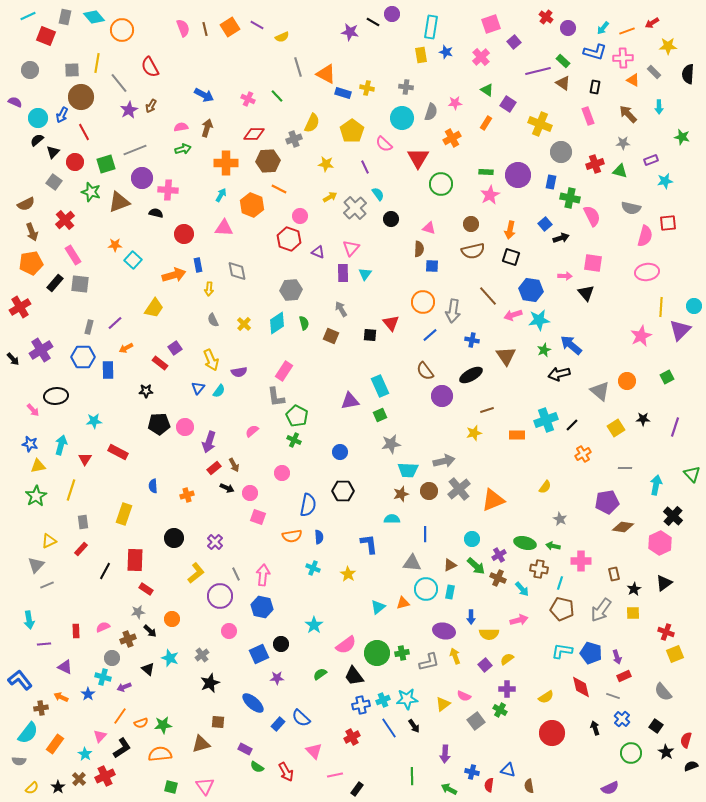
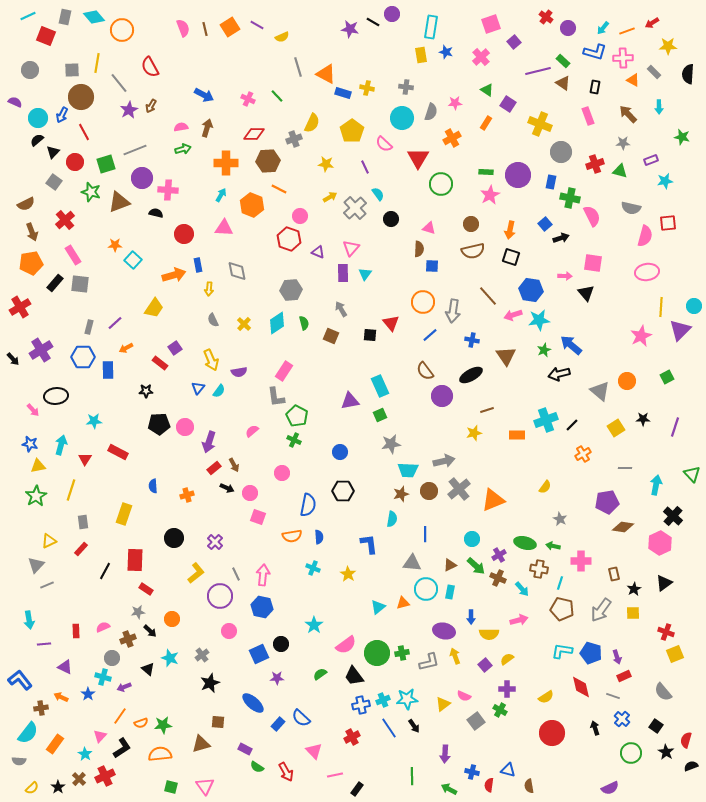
purple star at (350, 32): moved 3 px up
cyan semicircle at (392, 519): rotated 98 degrees clockwise
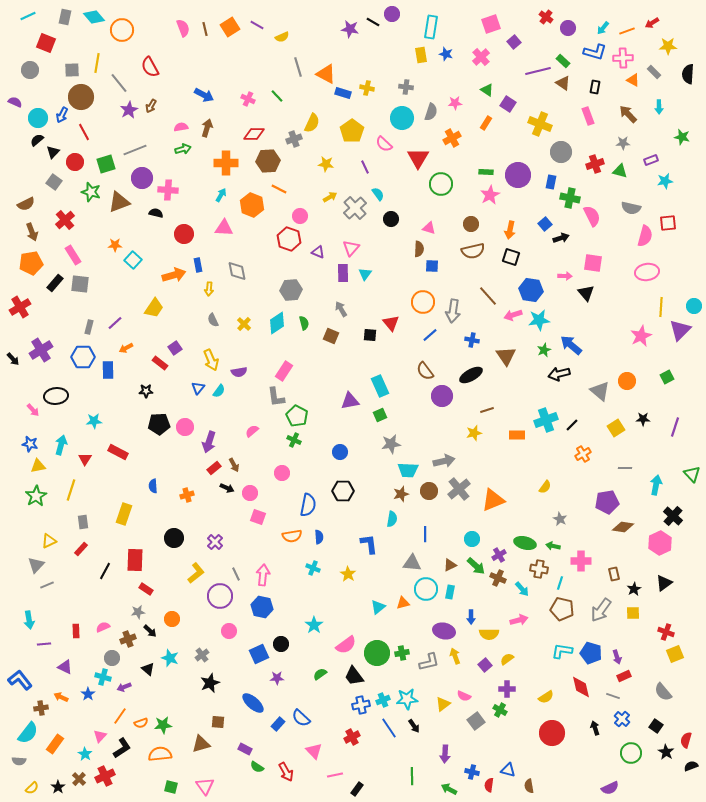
red square at (46, 36): moved 7 px down
blue star at (446, 52): moved 2 px down
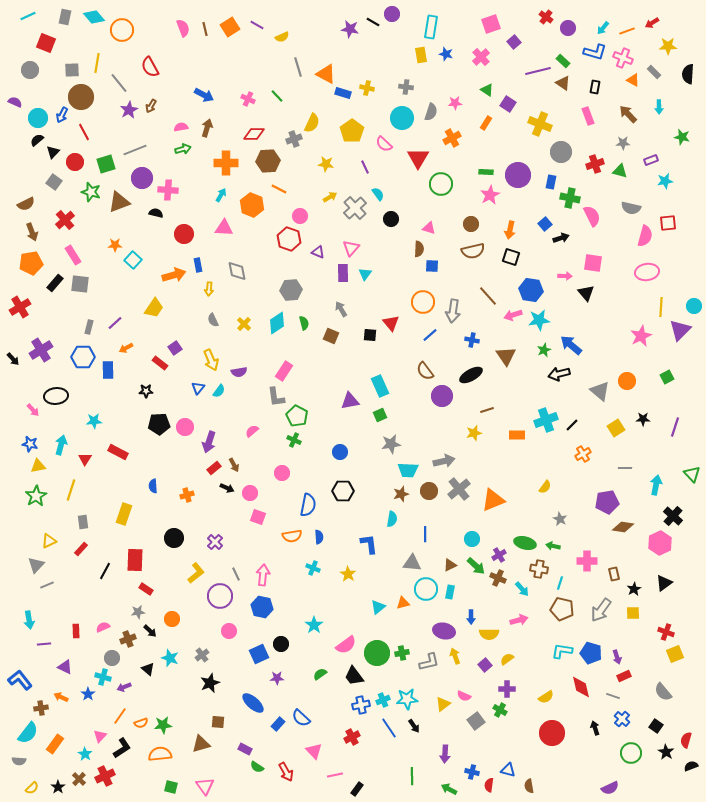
pink cross at (623, 58): rotated 24 degrees clockwise
pink cross at (581, 561): moved 6 px right
